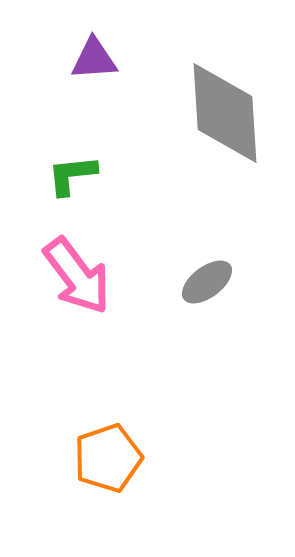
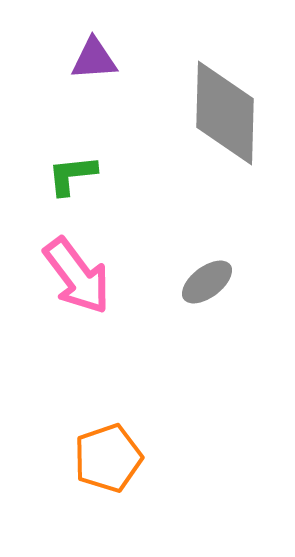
gray diamond: rotated 5 degrees clockwise
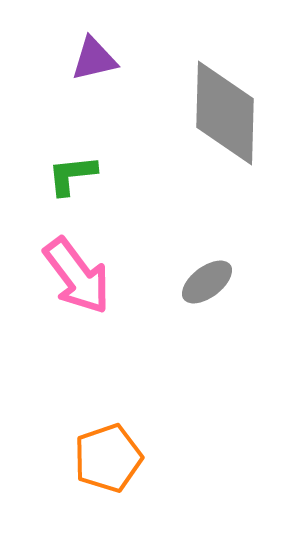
purple triangle: rotated 9 degrees counterclockwise
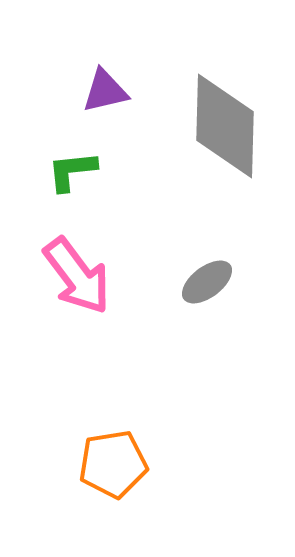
purple triangle: moved 11 px right, 32 px down
gray diamond: moved 13 px down
green L-shape: moved 4 px up
orange pentagon: moved 5 px right, 6 px down; rotated 10 degrees clockwise
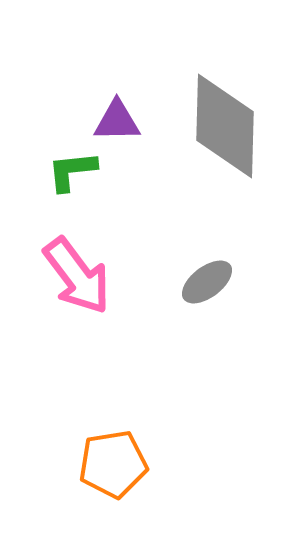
purple triangle: moved 12 px right, 30 px down; rotated 12 degrees clockwise
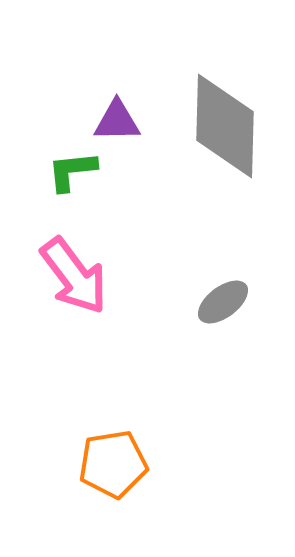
pink arrow: moved 3 px left
gray ellipse: moved 16 px right, 20 px down
